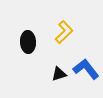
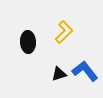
blue L-shape: moved 1 px left, 2 px down
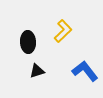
yellow L-shape: moved 1 px left, 1 px up
black triangle: moved 22 px left, 3 px up
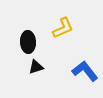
yellow L-shape: moved 3 px up; rotated 20 degrees clockwise
black triangle: moved 1 px left, 4 px up
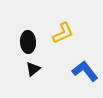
yellow L-shape: moved 5 px down
black triangle: moved 3 px left, 2 px down; rotated 21 degrees counterclockwise
